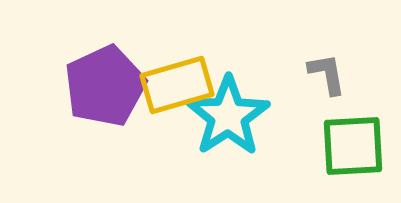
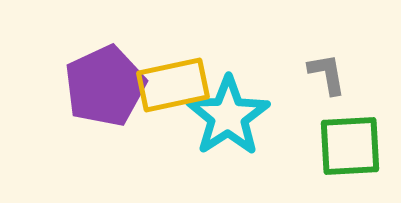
yellow rectangle: moved 4 px left; rotated 4 degrees clockwise
green square: moved 3 px left
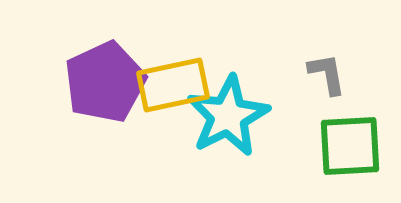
purple pentagon: moved 4 px up
cyan star: rotated 6 degrees clockwise
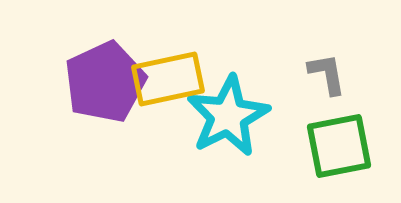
yellow rectangle: moved 5 px left, 6 px up
green square: moved 11 px left; rotated 8 degrees counterclockwise
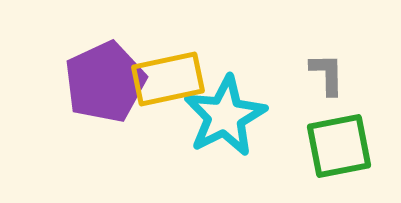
gray L-shape: rotated 9 degrees clockwise
cyan star: moved 3 px left
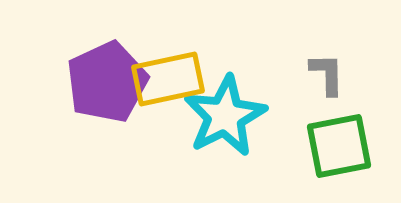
purple pentagon: moved 2 px right
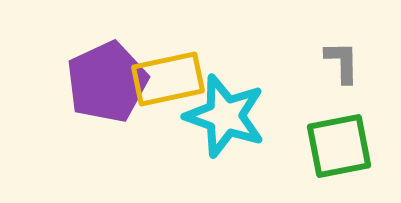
gray L-shape: moved 15 px right, 12 px up
cyan star: rotated 26 degrees counterclockwise
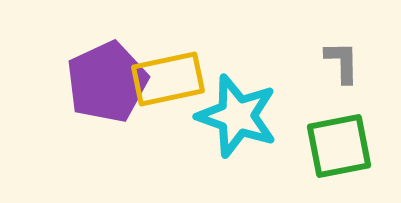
cyan star: moved 12 px right
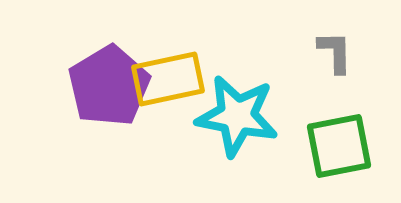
gray L-shape: moved 7 px left, 10 px up
purple pentagon: moved 2 px right, 4 px down; rotated 6 degrees counterclockwise
cyan star: rotated 8 degrees counterclockwise
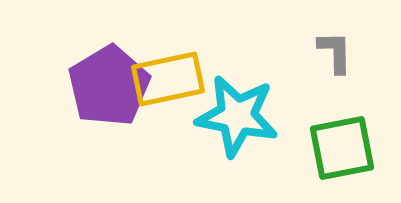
green square: moved 3 px right, 2 px down
